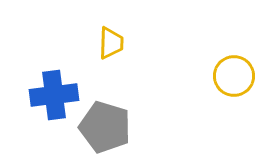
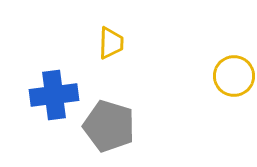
gray pentagon: moved 4 px right, 1 px up
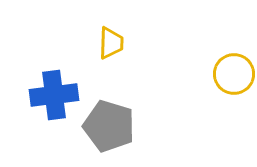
yellow circle: moved 2 px up
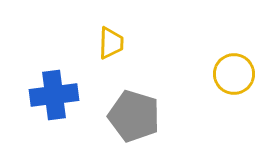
gray pentagon: moved 25 px right, 10 px up
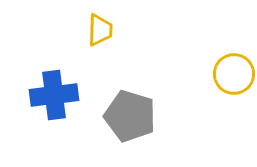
yellow trapezoid: moved 11 px left, 13 px up
gray pentagon: moved 4 px left
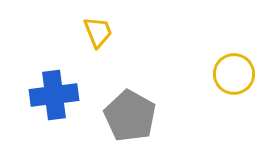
yellow trapezoid: moved 2 px left, 2 px down; rotated 24 degrees counterclockwise
gray pentagon: rotated 12 degrees clockwise
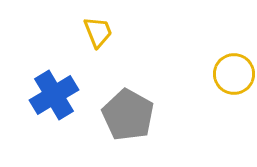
blue cross: rotated 24 degrees counterclockwise
gray pentagon: moved 2 px left, 1 px up
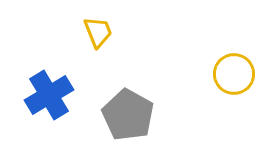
blue cross: moved 5 px left
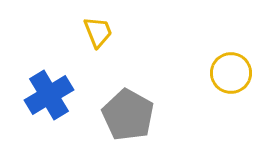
yellow circle: moved 3 px left, 1 px up
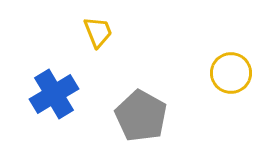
blue cross: moved 5 px right, 1 px up
gray pentagon: moved 13 px right, 1 px down
